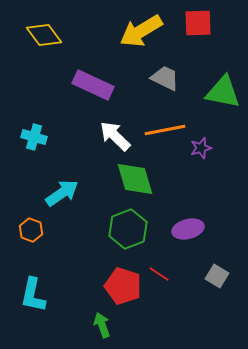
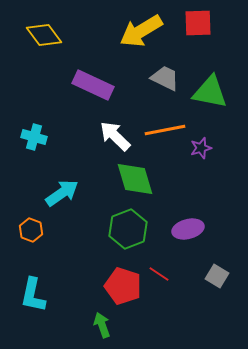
green triangle: moved 13 px left
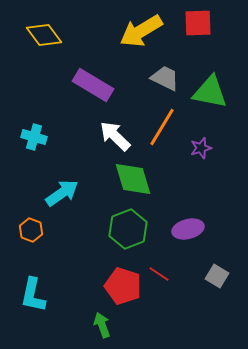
purple rectangle: rotated 6 degrees clockwise
orange line: moved 3 px left, 3 px up; rotated 48 degrees counterclockwise
green diamond: moved 2 px left
